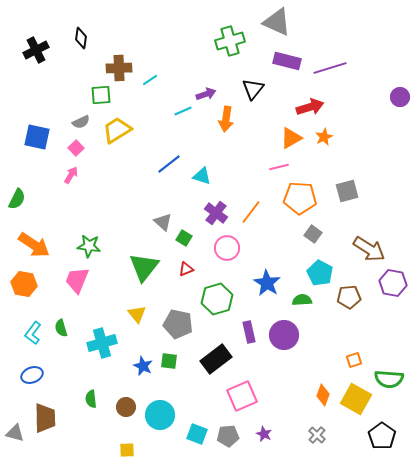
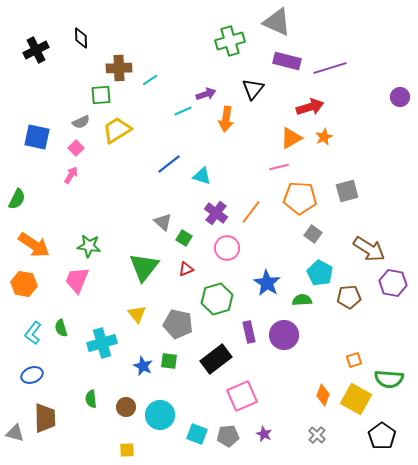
black diamond at (81, 38): rotated 10 degrees counterclockwise
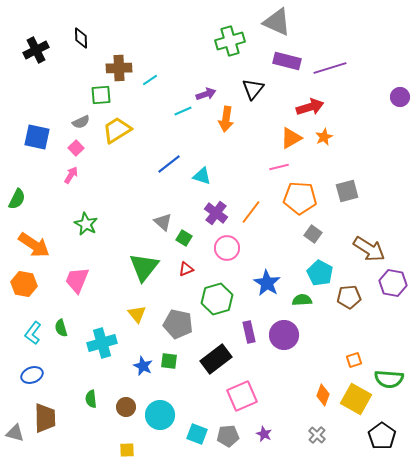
green star at (89, 246): moved 3 px left, 22 px up; rotated 20 degrees clockwise
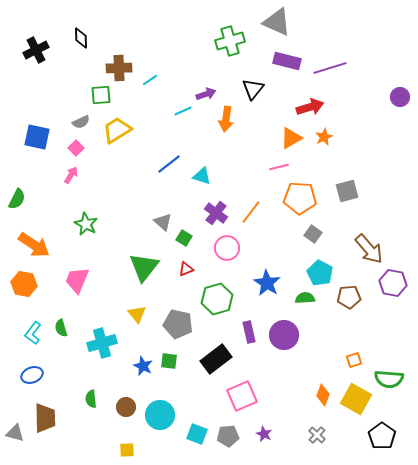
brown arrow at (369, 249): rotated 16 degrees clockwise
green semicircle at (302, 300): moved 3 px right, 2 px up
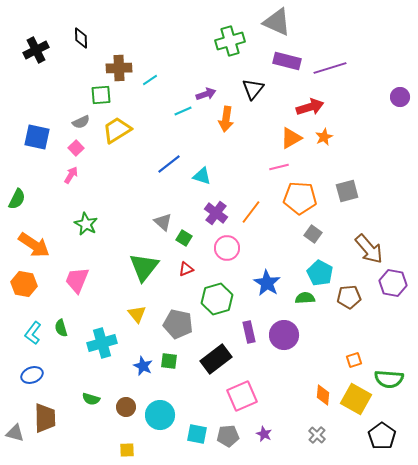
orange diamond at (323, 395): rotated 15 degrees counterclockwise
green semicircle at (91, 399): rotated 66 degrees counterclockwise
cyan square at (197, 434): rotated 10 degrees counterclockwise
